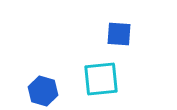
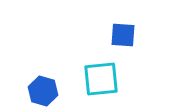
blue square: moved 4 px right, 1 px down
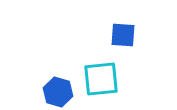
blue hexagon: moved 15 px right, 1 px down
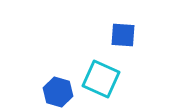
cyan square: rotated 30 degrees clockwise
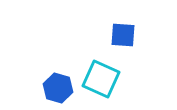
blue hexagon: moved 4 px up
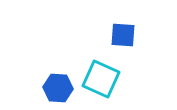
blue hexagon: rotated 12 degrees counterclockwise
